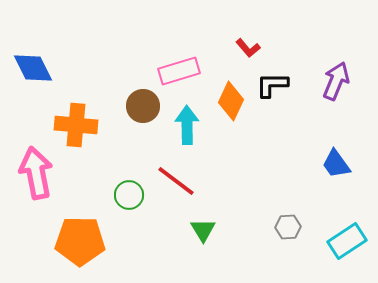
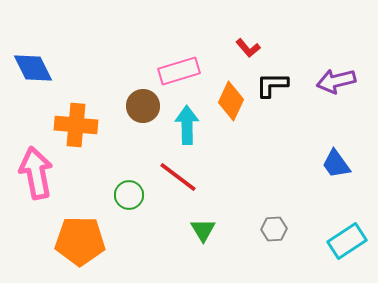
purple arrow: rotated 126 degrees counterclockwise
red line: moved 2 px right, 4 px up
gray hexagon: moved 14 px left, 2 px down
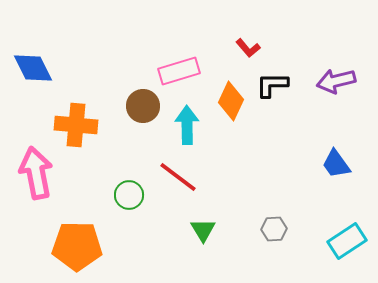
orange pentagon: moved 3 px left, 5 px down
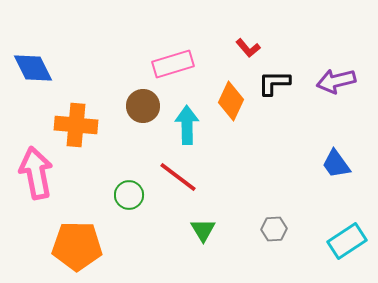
pink rectangle: moved 6 px left, 7 px up
black L-shape: moved 2 px right, 2 px up
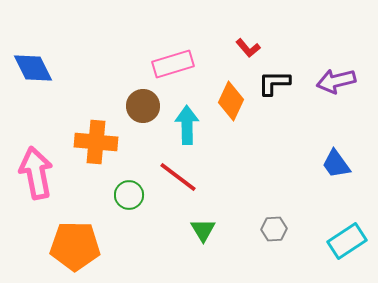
orange cross: moved 20 px right, 17 px down
orange pentagon: moved 2 px left
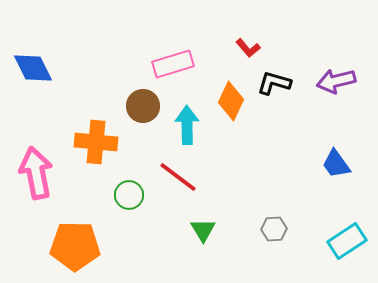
black L-shape: rotated 16 degrees clockwise
